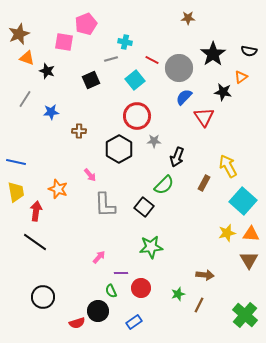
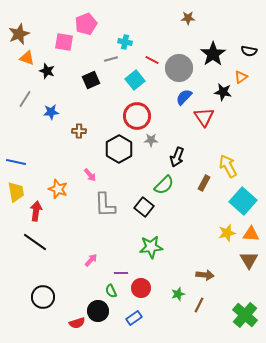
gray star at (154, 141): moved 3 px left, 1 px up
pink arrow at (99, 257): moved 8 px left, 3 px down
blue rectangle at (134, 322): moved 4 px up
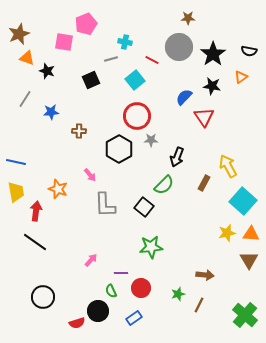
gray circle at (179, 68): moved 21 px up
black star at (223, 92): moved 11 px left, 6 px up
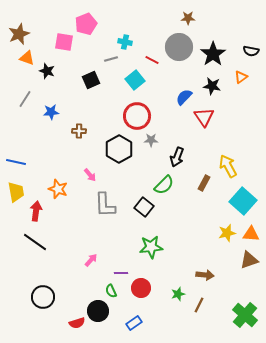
black semicircle at (249, 51): moved 2 px right
brown triangle at (249, 260): rotated 42 degrees clockwise
blue rectangle at (134, 318): moved 5 px down
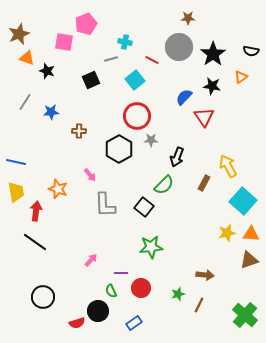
gray line at (25, 99): moved 3 px down
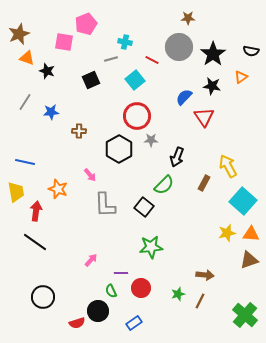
blue line at (16, 162): moved 9 px right
brown line at (199, 305): moved 1 px right, 4 px up
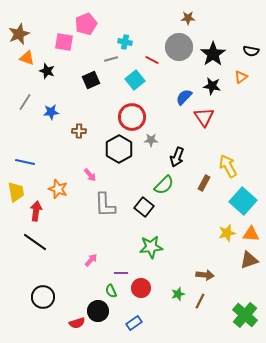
red circle at (137, 116): moved 5 px left, 1 px down
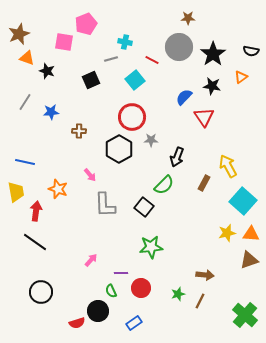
black circle at (43, 297): moved 2 px left, 5 px up
